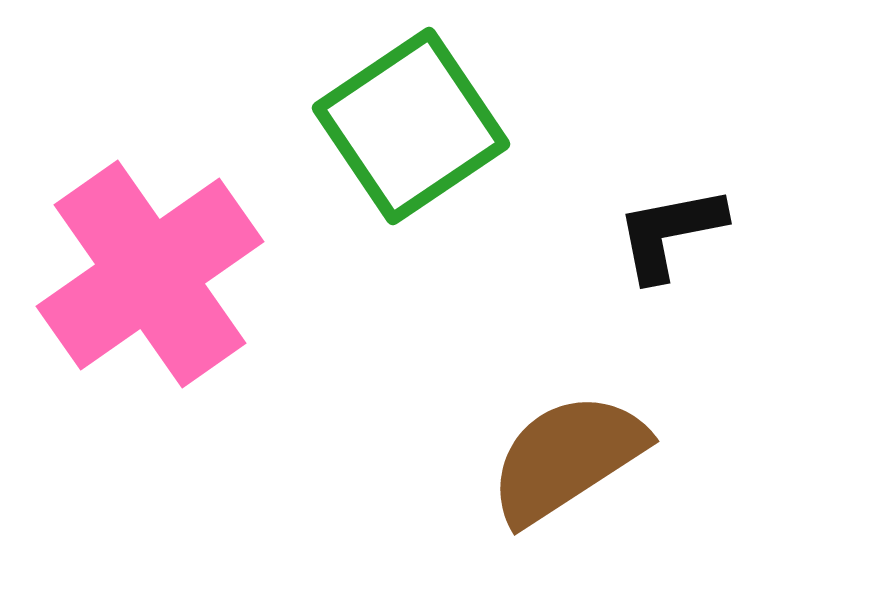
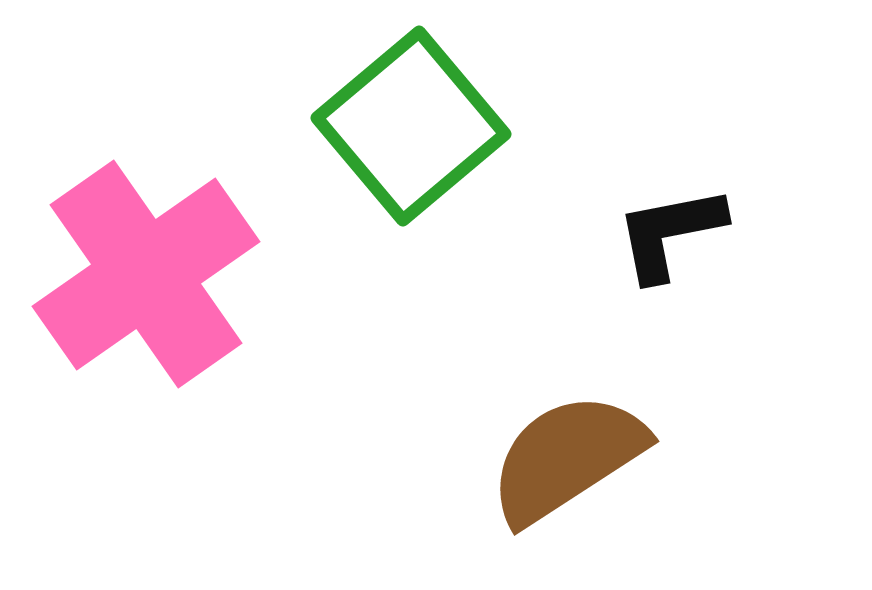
green square: rotated 6 degrees counterclockwise
pink cross: moved 4 px left
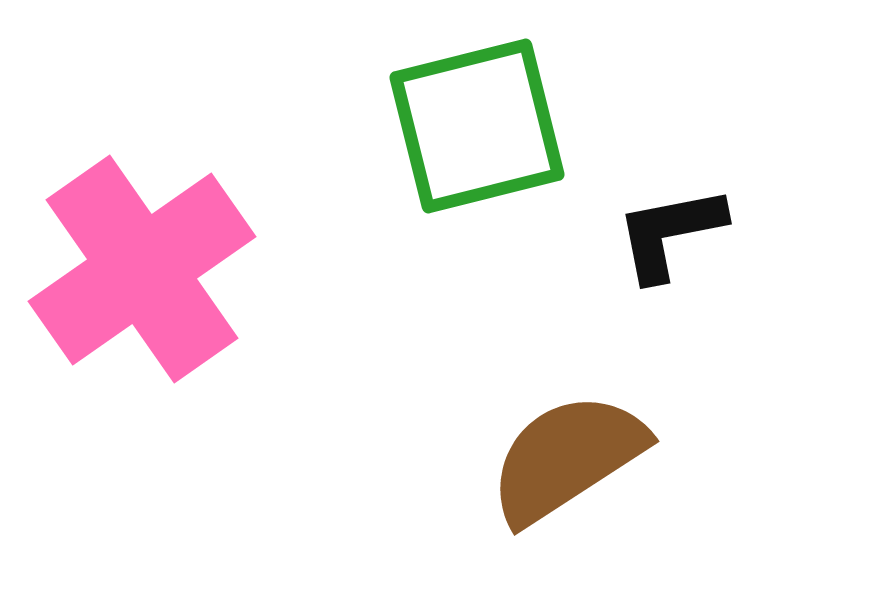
green square: moved 66 px right; rotated 26 degrees clockwise
pink cross: moved 4 px left, 5 px up
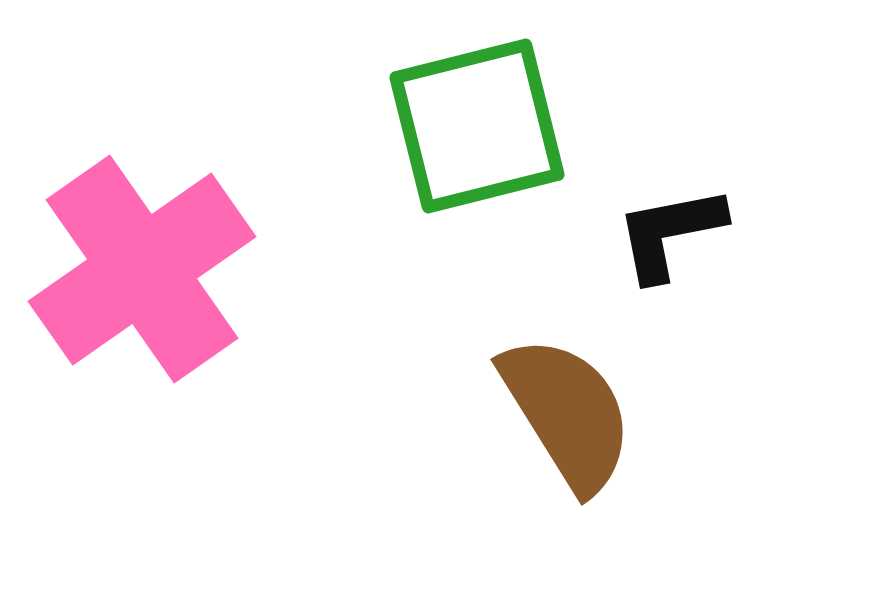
brown semicircle: moved 45 px up; rotated 91 degrees clockwise
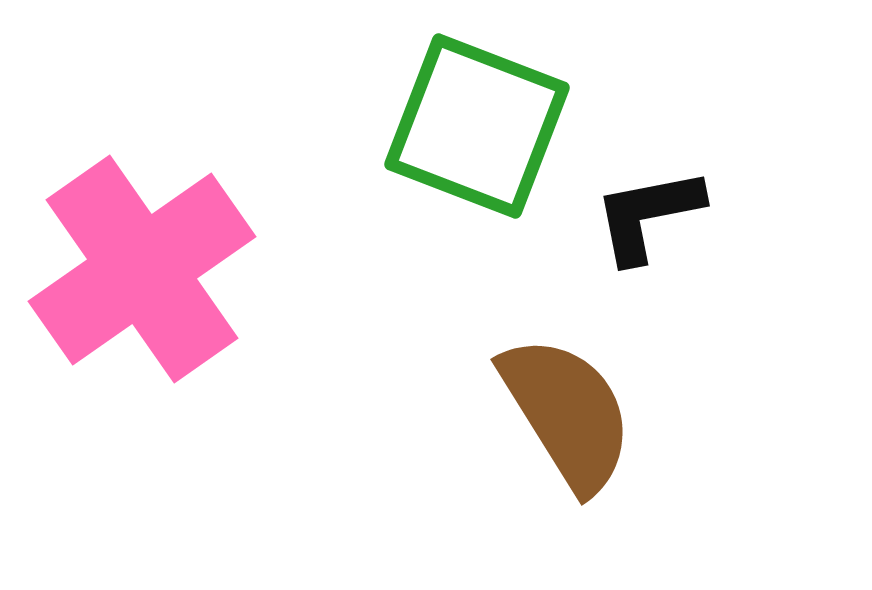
green square: rotated 35 degrees clockwise
black L-shape: moved 22 px left, 18 px up
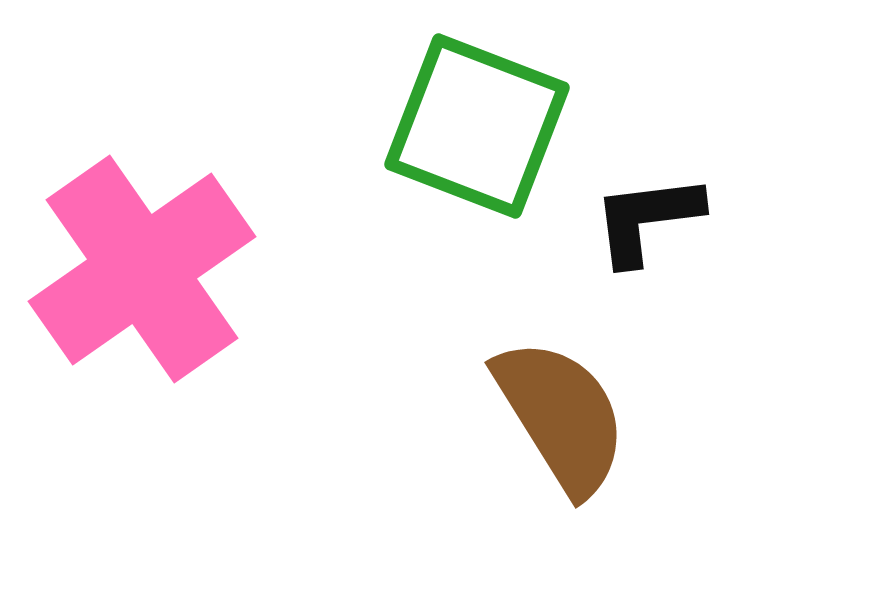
black L-shape: moved 1 px left, 4 px down; rotated 4 degrees clockwise
brown semicircle: moved 6 px left, 3 px down
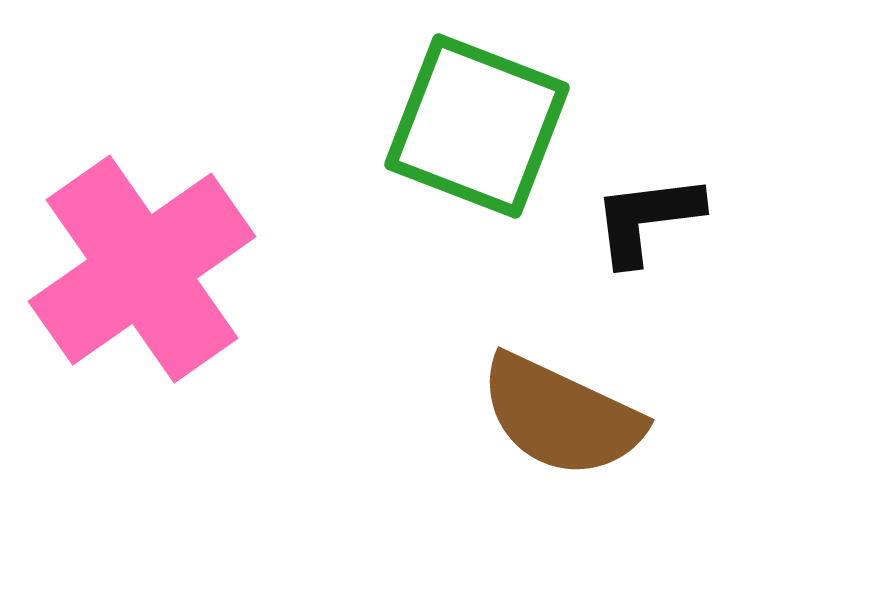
brown semicircle: rotated 147 degrees clockwise
